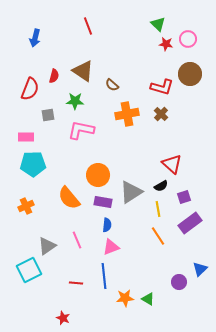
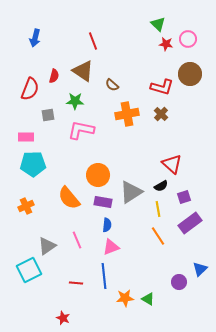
red line at (88, 26): moved 5 px right, 15 px down
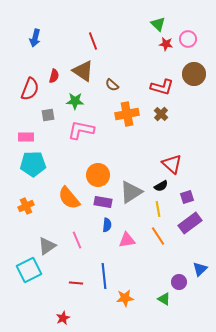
brown circle at (190, 74): moved 4 px right
purple square at (184, 197): moved 3 px right
pink triangle at (111, 247): moved 16 px right, 7 px up; rotated 12 degrees clockwise
green triangle at (148, 299): moved 16 px right
red star at (63, 318): rotated 24 degrees clockwise
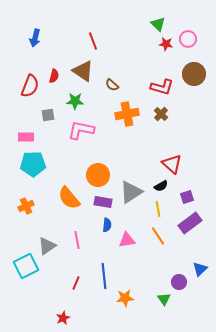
red semicircle at (30, 89): moved 3 px up
pink line at (77, 240): rotated 12 degrees clockwise
cyan square at (29, 270): moved 3 px left, 4 px up
red line at (76, 283): rotated 72 degrees counterclockwise
green triangle at (164, 299): rotated 24 degrees clockwise
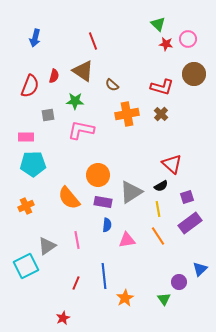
orange star at (125, 298): rotated 24 degrees counterclockwise
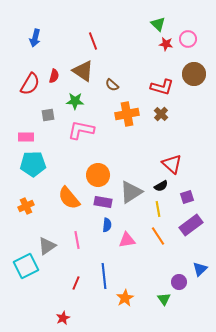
red semicircle at (30, 86): moved 2 px up; rotated 10 degrees clockwise
purple rectangle at (190, 223): moved 1 px right, 2 px down
